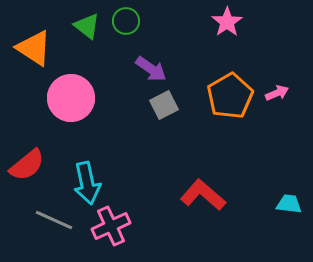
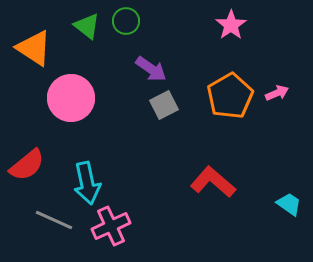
pink star: moved 4 px right, 3 px down
red L-shape: moved 10 px right, 13 px up
cyan trapezoid: rotated 28 degrees clockwise
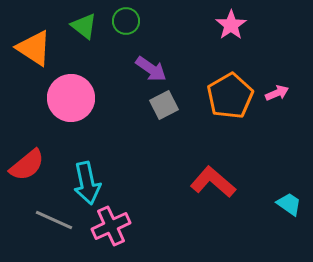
green triangle: moved 3 px left
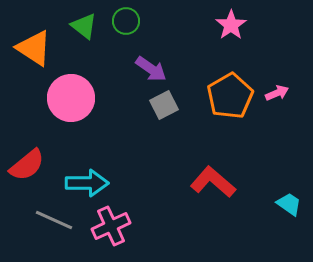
cyan arrow: rotated 78 degrees counterclockwise
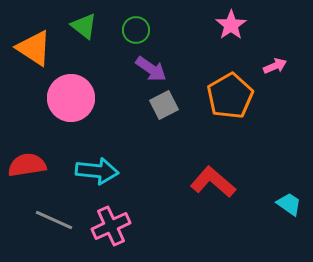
green circle: moved 10 px right, 9 px down
pink arrow: moved 2 px left, 27 px up
red semicircle: rotated 150 degrees counterclockwise
cyan arrow: moved 10 px right, 12 px up; rotated 6 degrees clockwise
